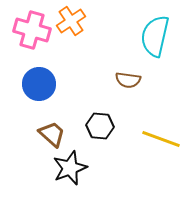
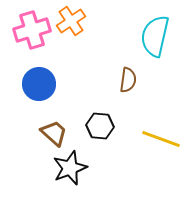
pink cross: rotated 33 degrees counterclockwise
brown semicircle: rotated 90 degrees counterclockwise
brown trapezoid: moved 2 px right, 1 px up
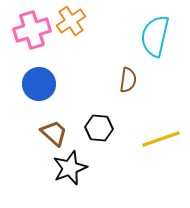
black hexagon: moved 1 px left, 2 px down
yellow line: rotated 39 degrees counterclockwise
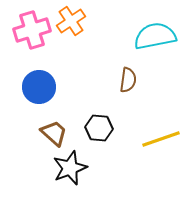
cyan semicircle: rotated 66 degrees clockwise
blue circle: moved 3 px down
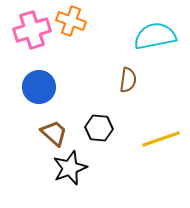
orange cross: rotated 36 degrees counterclockwise
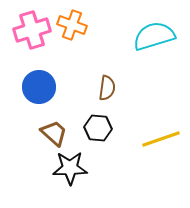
orange cross: moved 1 px right, 4 px down
cyan semicircle: moved 1 px left; rotated 6 degrees counterclockwise
brown semicircle: moved 21 px left, 8 px down
black hexagon: moved 1 px left
black star: rotated 20 degrees clockwise
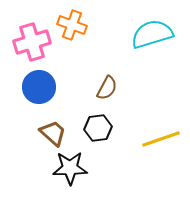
pink cross: moved 12 px down
cyan semicircle: moved 2 px left, 2 px up
brown semicircle: rotated 20 degrees clockwise
black hexagon: rotated 12 degrees counterclockwise
brown trapezoid: moved 1 px left
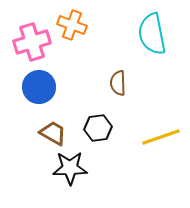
cyan semicircle: rotated 84 degrees counterclockwise
brown semicircle: moved 11 px right, 5 px up; rotated 150 degrees clockwise
brown trapezoid: rotated 12 degrees counterclockwise
yellow line: moved 2 px up
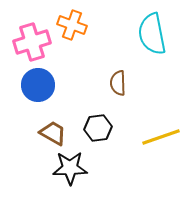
blue circle: moved 1 px left, 2 px up
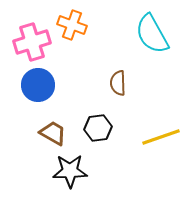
cyan semicircle: rotated 18 degrees counterclockwise
black star: moved 3 px down
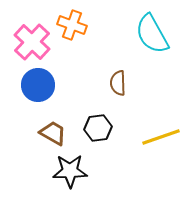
pink cross: rotated 30 degrees counterclockwise
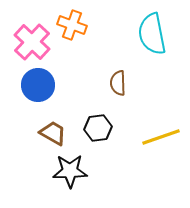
cyan semicircle: rotated 18 degrees clockwise
